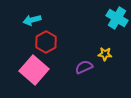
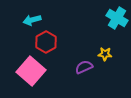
pink square: moved 3 px left, 1 px down
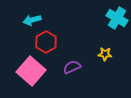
purple semicircle: moved 12 px left
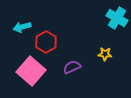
cyan arrow: moved 10 px left, 7 px down
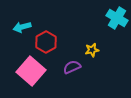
yellow star: moved 13 px left, 4 px up; rotated 16 degrees counterclockwise
